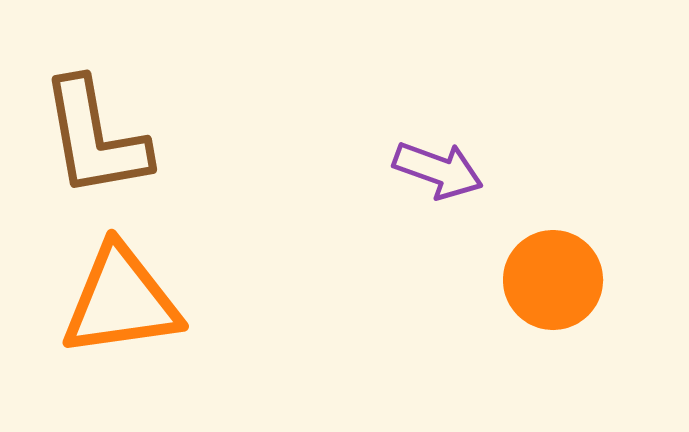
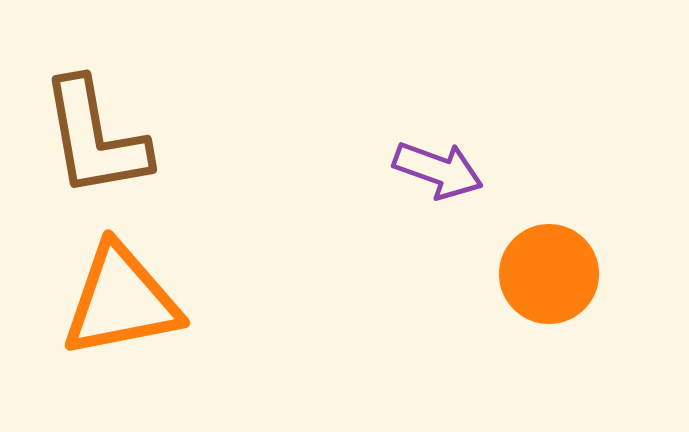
orange circle: moved 4 px left, 6 px up
orange triangle: rotated 3 degrees counterclockwise
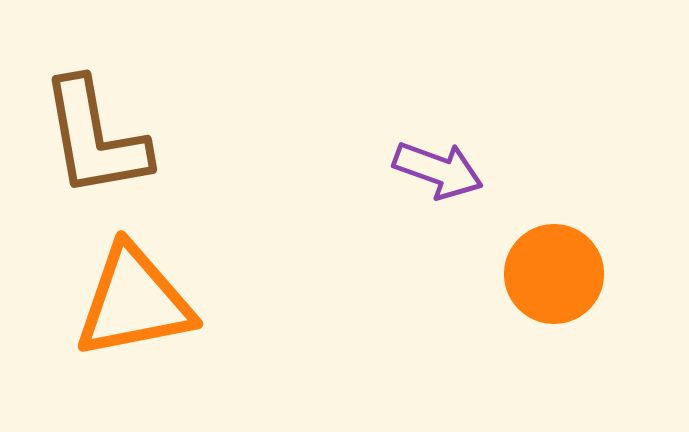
orange circle: moved 5 px right
orange triangle: moved 13 px right, 1 px down
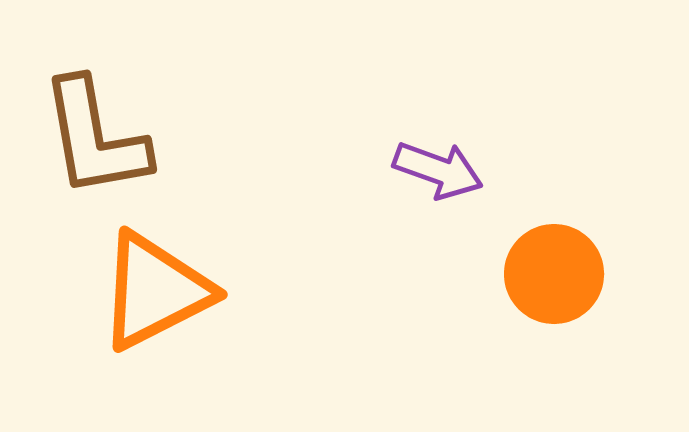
orange triangle: moved 21 px right, 11 px up; rotated 16 degrees counterclockwise
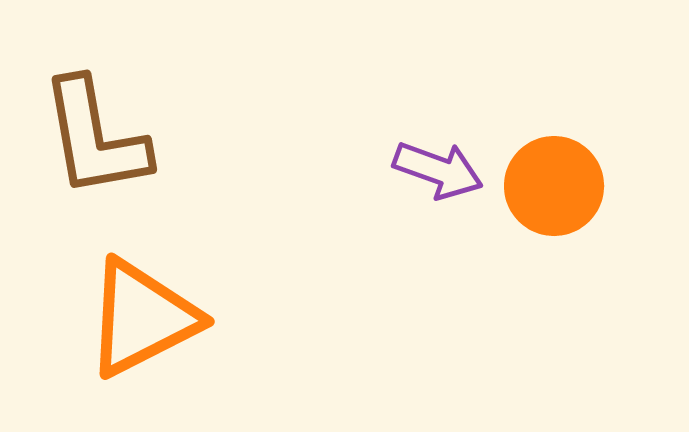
orange circle: moved 88 px up
orange triangle: moved 13 px left, 27 px down
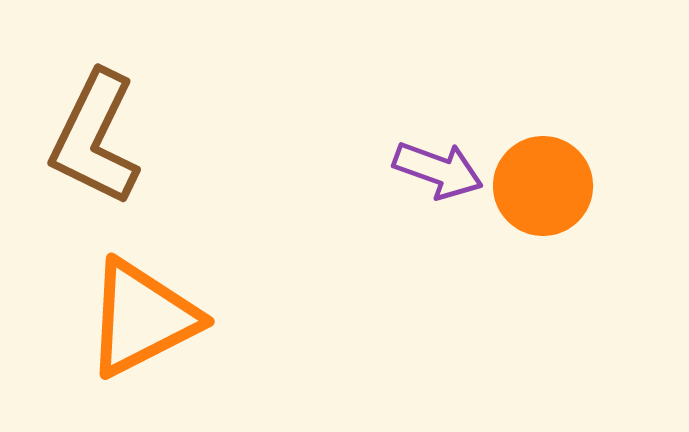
brown L-shape: rotated 36 degrees clockwise
orange circle: moved 11 px left
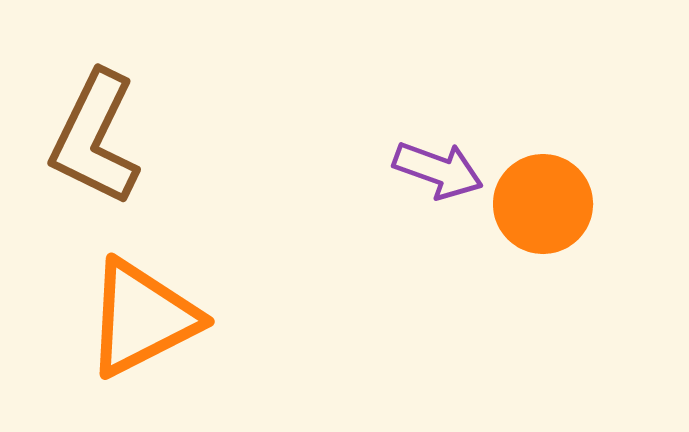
orange circle: moved 18 px down
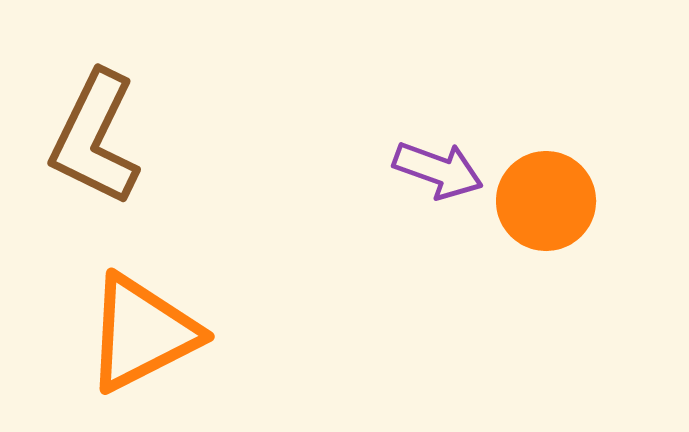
orange circle: moved 3 px right, 3 px up
orange triangle: moved 15 px down
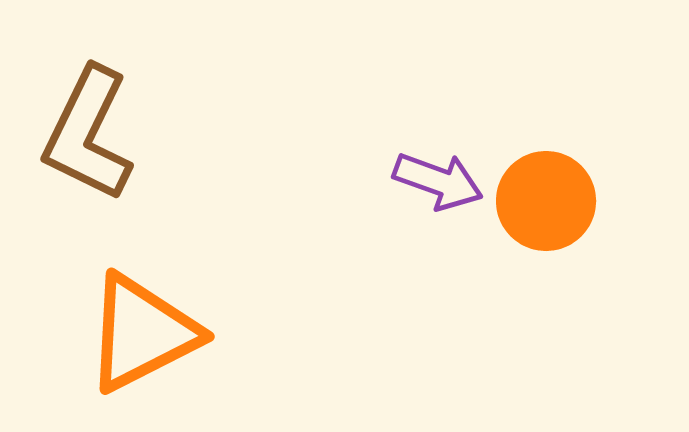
brown L-shape: moved 7 px left, 4 px up
purple arrow: moved 11 px down
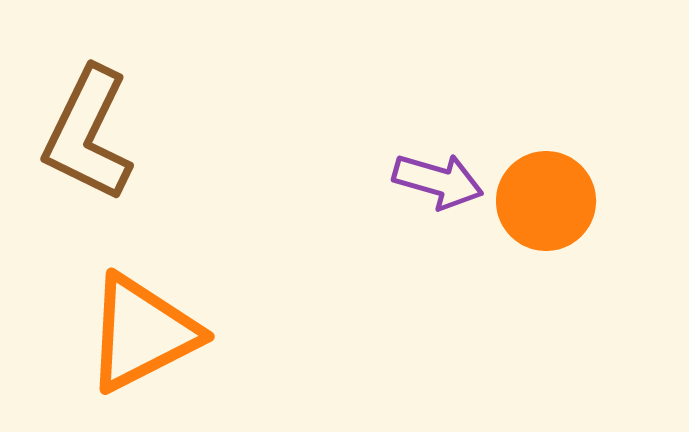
purple arrow: rotated 4 degrees counterclockwise
